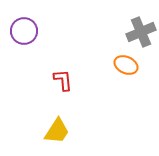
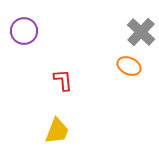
gray cross: rotated 24 degrees counterclockwise
orange ellipse: moved 3 px right, 1 px down
yellow trapezoid: rotated 12 degrees counterclockwise
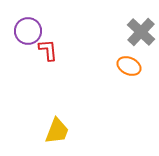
purple circle: moved 4 px right
red L-shape: moved 15 px left, 30 px up
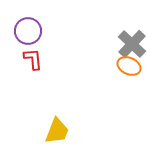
gray cross: moved 9 px left, 12 px down
red L-shape: moved 15 px left, 9 px down
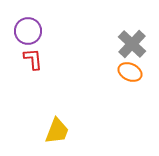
orange ellipse: moved 1 px right, 6 px down
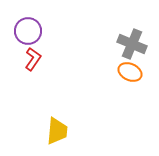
gray cross: rotated 20 degrees counterclockwise
red L-shape: rotated 40 degrees clockwise
yellow trapezoid: rotated 16 degrees counterclockwise
